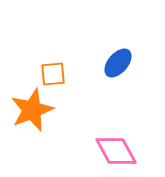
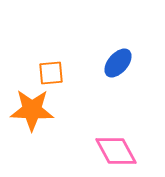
orange square: moved 2 px left, 1 px up
orange star: rotated 24 degrees clockwise
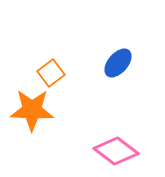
orange square: rotated 32 degrees counterclockwise
pink diamond: rotated 24 degrees counterclockwise
